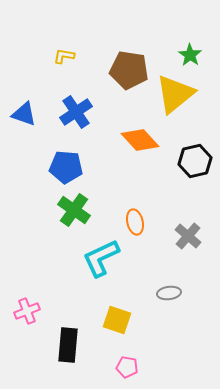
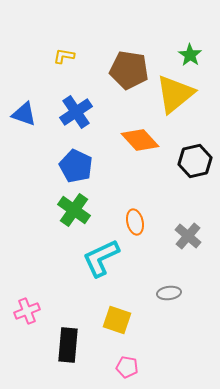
blue pentagon: moved 10 px right, 1 px up; rotated 20 degrees clockwise
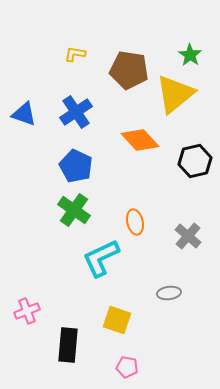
yellow L-shape: moved 11 px right, 2 px up
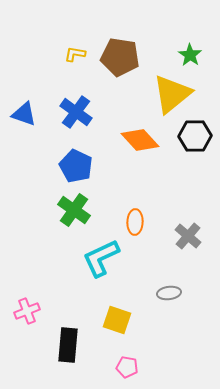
brown pentagon: moved 9 px left, 13 px up
yellow triangle: moved 3 px left
blue cross: rotated 20 degrees counterclockwise
black hexagon: moved 25 px up; rotated 12 degrees clockwise
orange ellipse: rotated 15 degrees clockwise
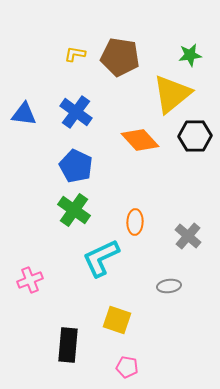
green star: rotated 30 degrees clockwise
blue triangle: rotated 12 degrees counterclockwise
gray ellipse: moved 7 px up
pink cross: moved 3 px right, 31 px up
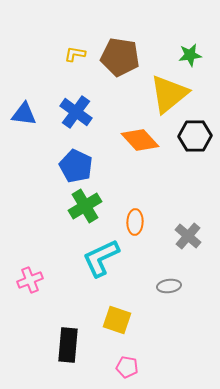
yellow triangle: moved 3 px left
green cross: moved 11 px right, 4 px up; rotated 24 degrees clockwise
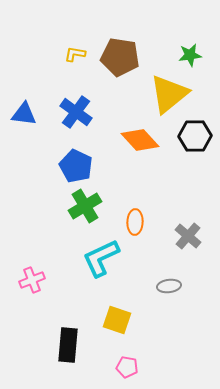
pink cross: moved 2 px right
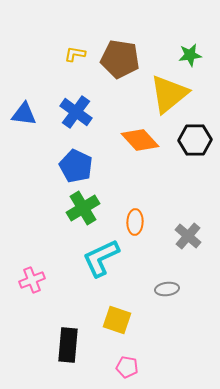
brown pentagon: moved 2 px down
black hexagon: moved 4 px down
green cross: moved 2 px left, 2 px down
gray ellipse: moved 2 px left, 3 px down
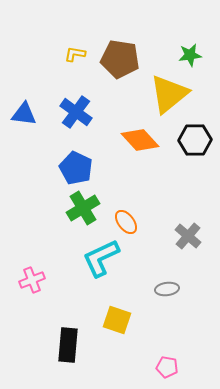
blue pentagon: moved 2 px down
orange ellipse: moved 9 px left; rotated 40 degrees counterclockwise
pink pentagon: moved 40 px right
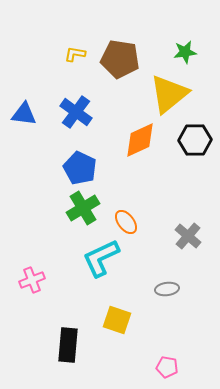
green star: moved 5 px left, 3 px up
orange diamond: rotated 72 degrees counterclockwise
blue pentagon: moved 4 px right
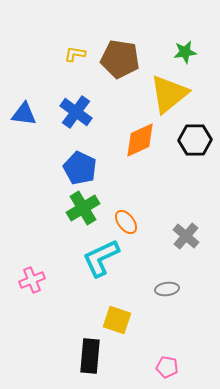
gray cross: moved 2 px left
black rectangle: moved 22 px right, 11 px down
